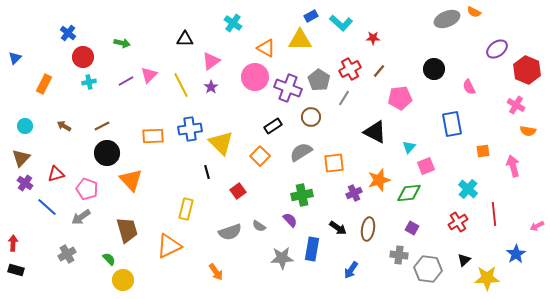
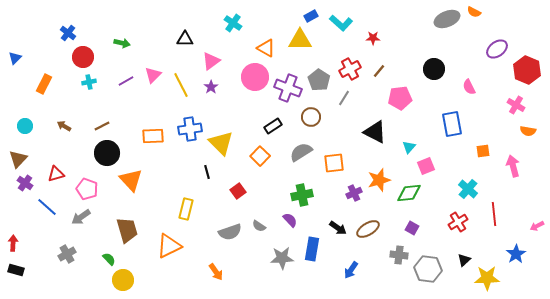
pink triangle at (149, 75): moved 4 px right
brown triangle at (21, 158): moved 3 px left, 1 px down
brown ellipse at (368, 229): rotated 50 degrees clockwise
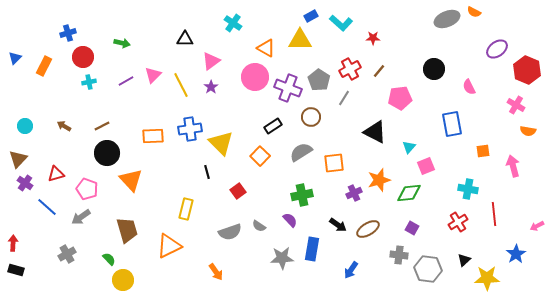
blue cross at (68, 33): rotated 35 degrees clockwise
orange rectangle at (44, 84): moved 18 px up
cyan cross at (468, 189): rotated 30 degrees counterclockwise
black arrow at (338, 228): moved 3 px up
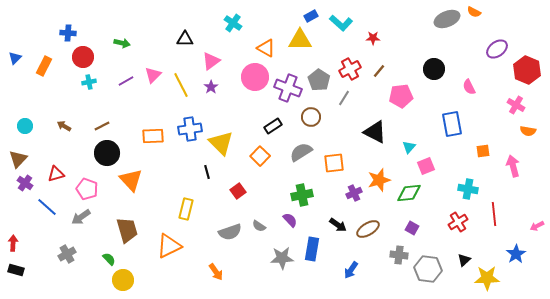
blue cross at (68, 33): rotated 21 degrees clockwise
pink pentagon at (400, 98): moved 1 px right, 2 px up
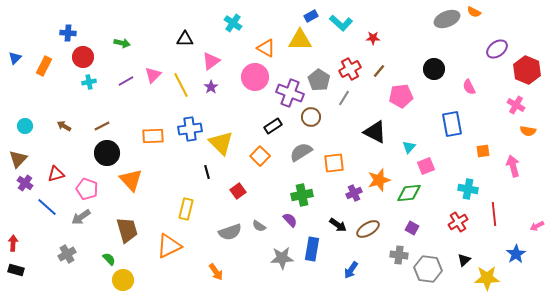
purple cross at (288, 88): moved 2 px right, 5 px down
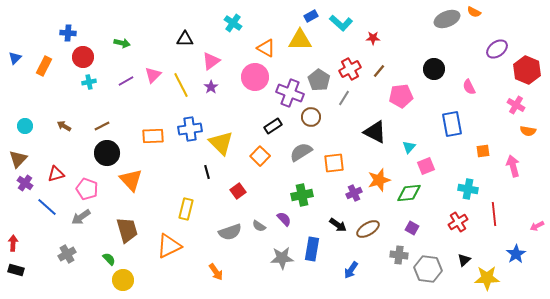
purple semicircle at (290, 220): moved 6 px left, 1 px up
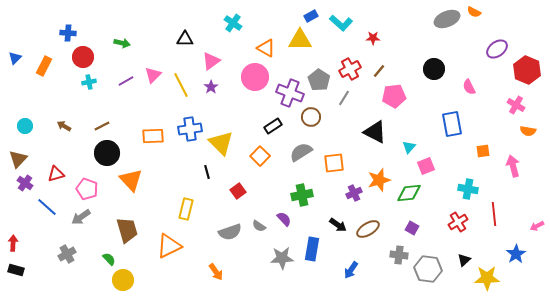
pink pentagon at (401, 96): moved 7 px left
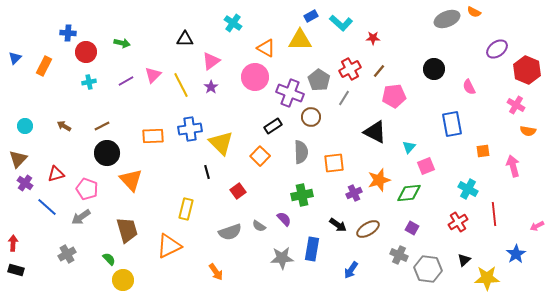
red circle at (83, 57): moved 3 px right, 5 px up
gray semicircle at (301, 152): rotated 120 degrees clockwise
cyan cross at (468, 189): rotated 18 degrees clockwise
gray cross at (399, 255): rotated 18 degrees clockwise
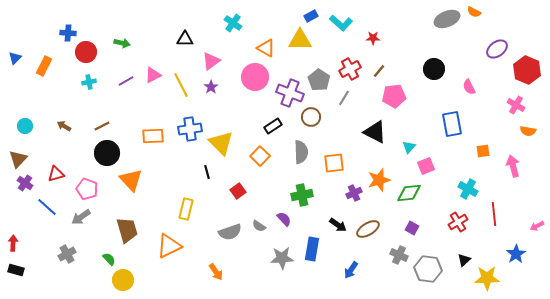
pink triangle at (153, 75): rotated 18 degrees clockwise
